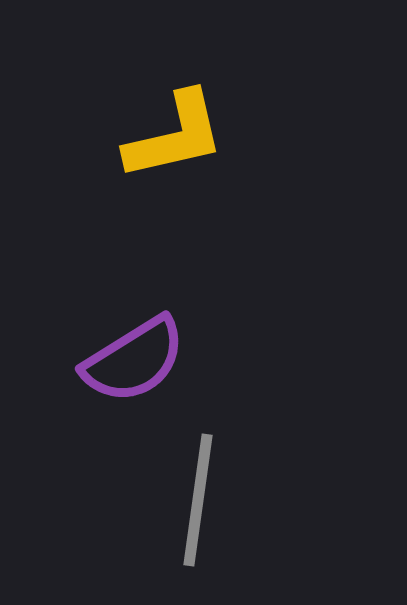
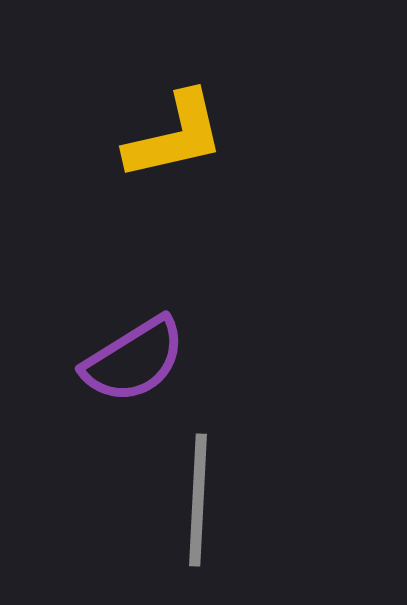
gray line: rotated 5 degrees counterclockwise
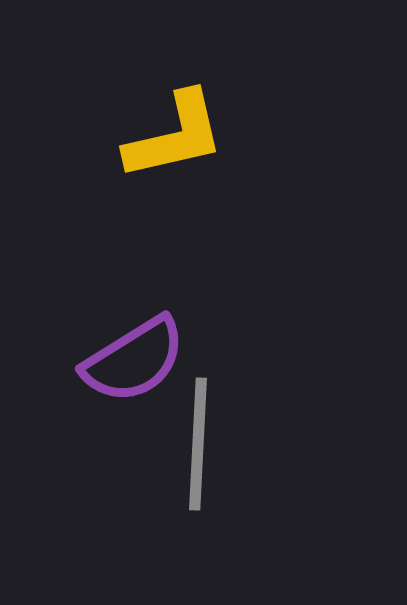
gray line: moved 56 px up
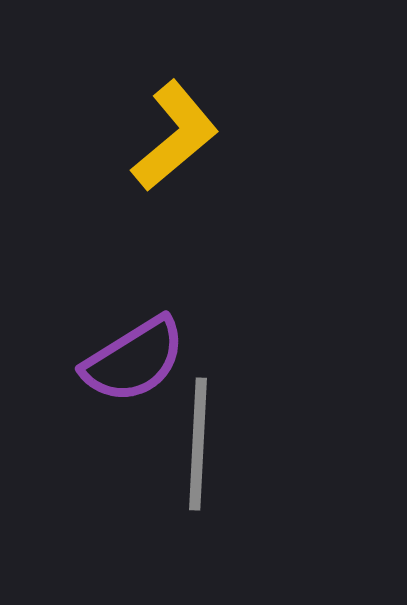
yellow L-shape: rotated 27 degrees counterclockwise
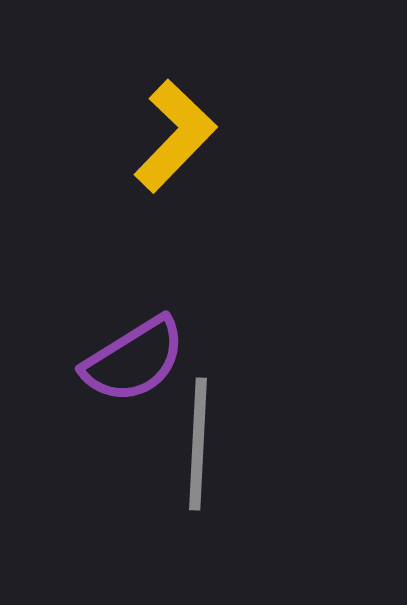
yellow L-shape: rotated 6 degrees counterclockwise
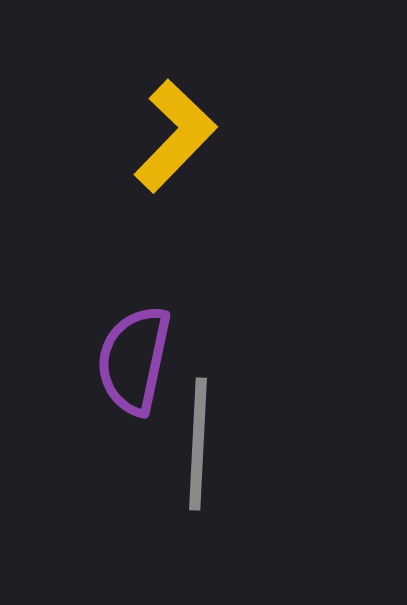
purple semicircle: rotated 134 degrees clockwise
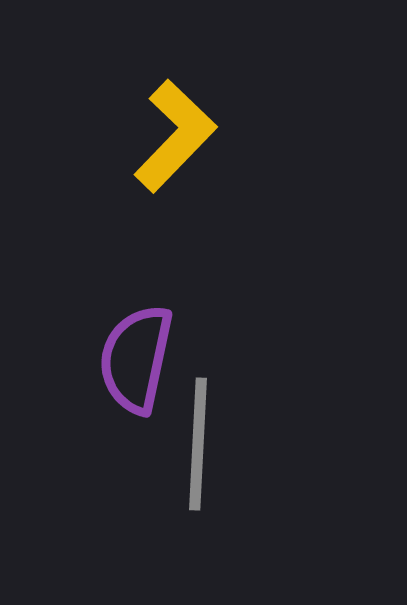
purple semicircle: moved 2 px right, 1 px up
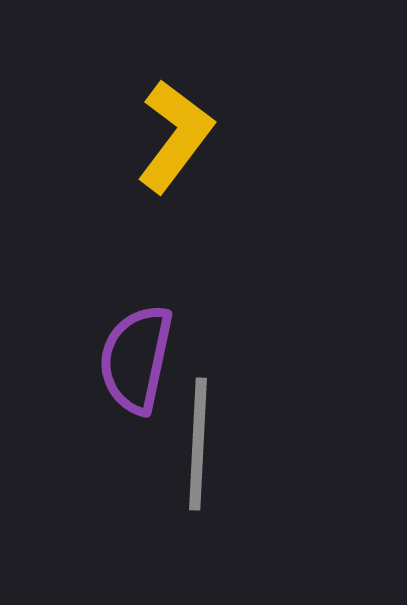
yellow L-shape: rotated 7 degrees counterclockwise
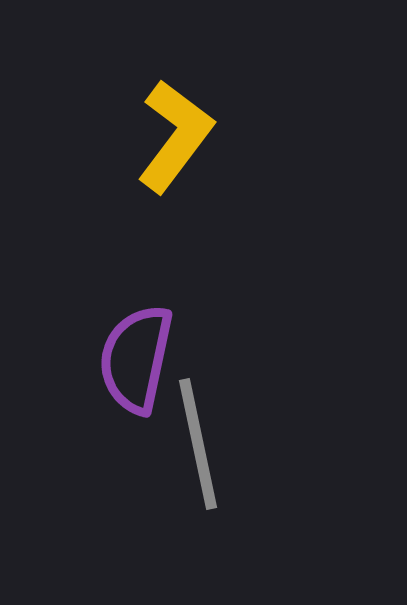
gray line: rotated 15 degrees counterclockwise
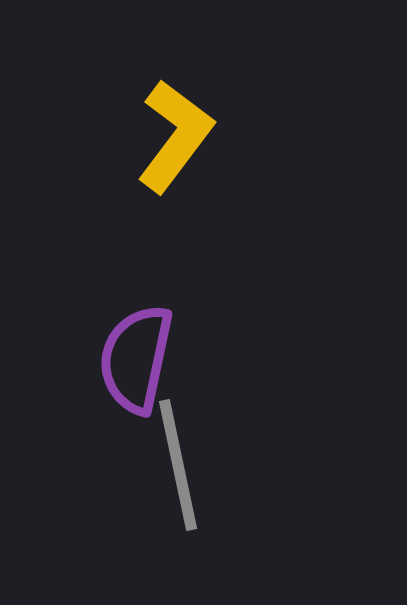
gray line: moved 20 px left, 21 px down
